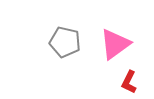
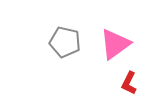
red L-shape: moved 1 px down
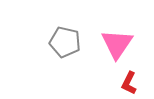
pink triangle: moved 2 px right; rotated 20 degrees counterclockwise
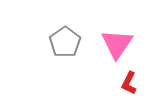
gray pentagon: rotated 24 degrees clockwise
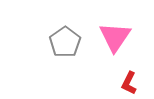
pink triangle: moved 2 px left, 7 px up
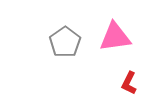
pink triangle: rotated 48 degrees clockwise
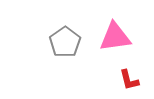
red L-shape: moved 3 px up; rotated 40 degrees counterclockwise
